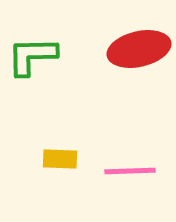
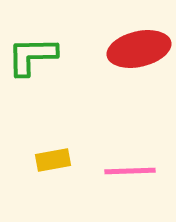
yellow rectangle: moved 7 px left, 1 px down; rotated 12 degrees counterclockwise
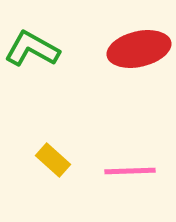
green L-shape: moved 7 px up; rotated 30 degrees clockwise
yellow rectangle: rotated 52 degrees clockwise
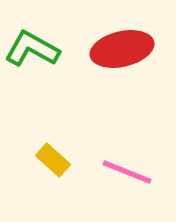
red ellipse: moved 17 px left
pink line: moved 3 px left, 1 px down; rotated 24 degrees clockwise
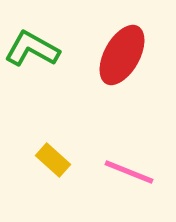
red ellipse: moved 6 px down; rotated 48 degrees counterclockwise
pink line: moved 2 px right
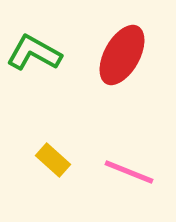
green L-shape: moved 2 px right, 4 px down
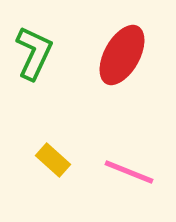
green L-shape: rotated 86 degrees clockwise
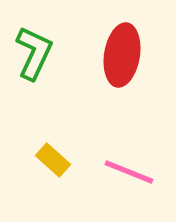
red ellipse: rotated 20 degrees counterclockwise
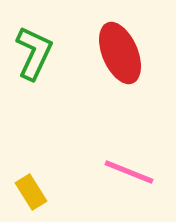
red ellipse: moved 2 px left, 2 px up; rotated 32 degrees counterclockwise
yellow rectangle: moved 22 px left, 32 px down; rotated 16 degrees clockwise
